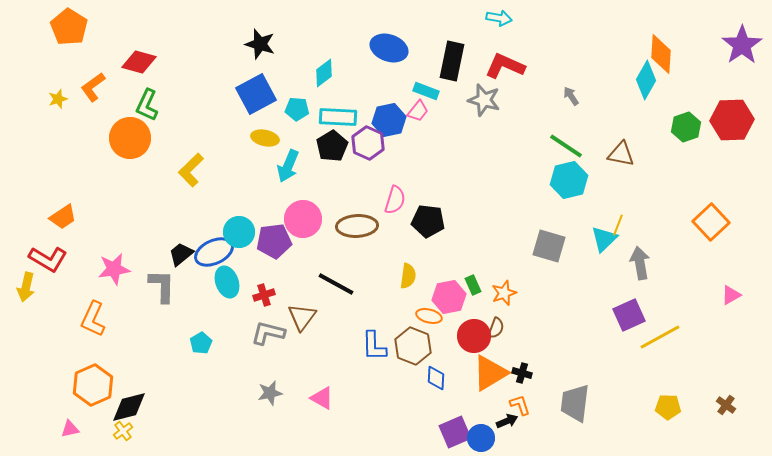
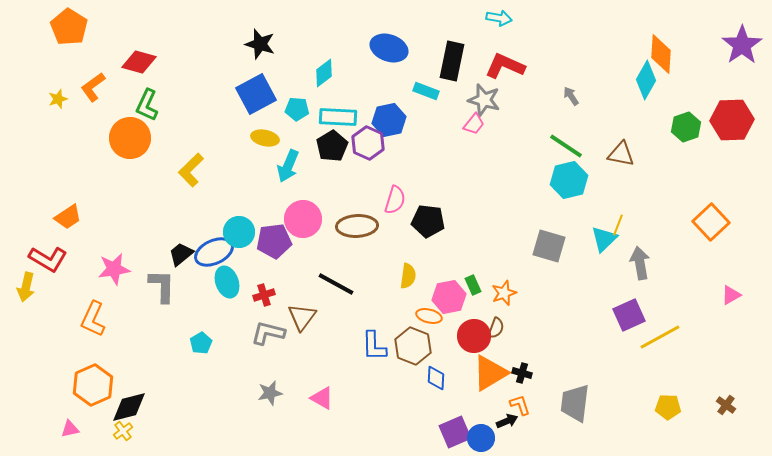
pink trapezoid at (418, 111): moved 56 px right, 13 px down
orange trapezoid at (63, 217): moved 5 px right
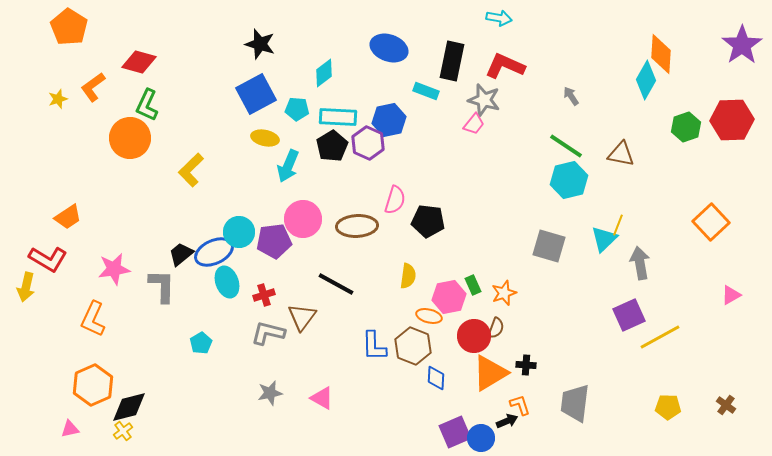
black cross at (522, 373): moved 4 px right, 8 px up; rotated 12 degrees counterclockwise
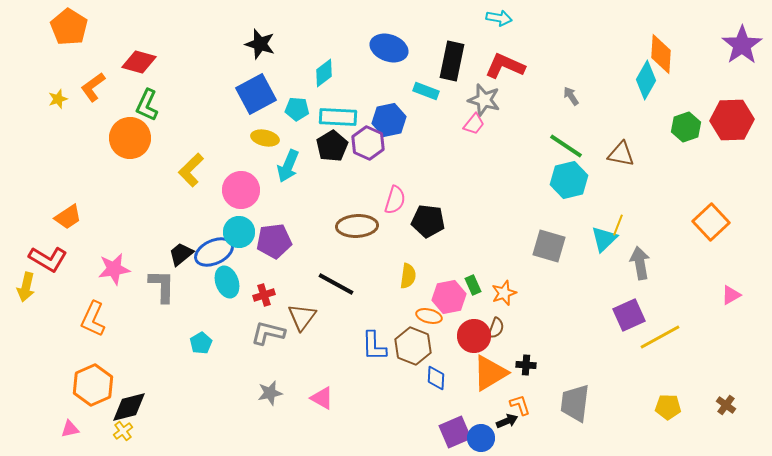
pink circle at (303, 219): moved 62 px left, 29 px up
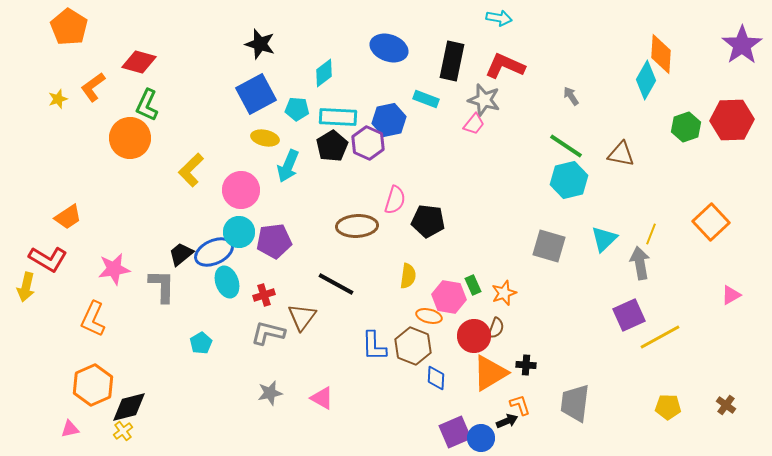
cyan rectangle at (426, 91): moved 8 px down
yellow line at (618, 225): moved 33 px right, 9 px down
pink hexagon at (449, 297): rotated 20 degrees clockwise
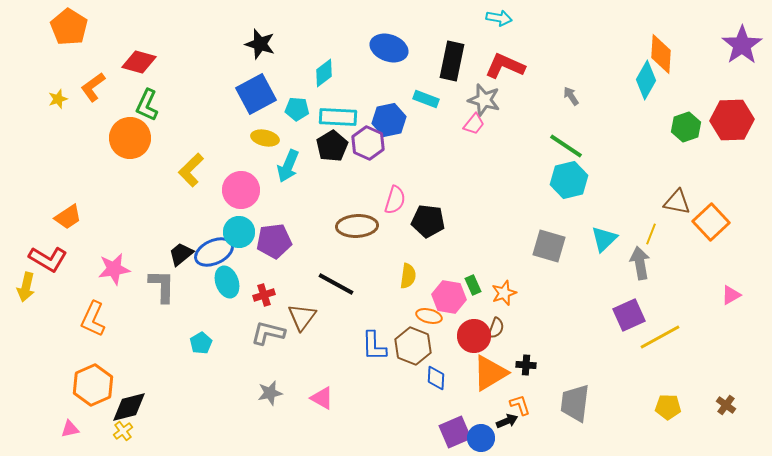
brown triangle at (621, 154): moved 56 px right, 48 px down
